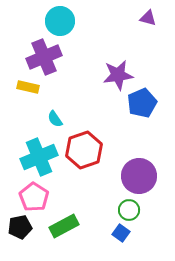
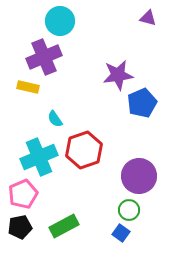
pink pentagon: moved 11 px left, 3 px up; rotated 16 degrees clockwise
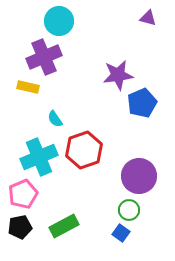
cyan circle: moved 1 px left
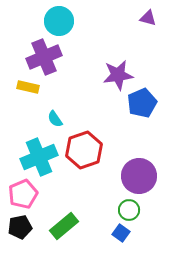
green rectangle: rotated 12 degrees counterclockwise
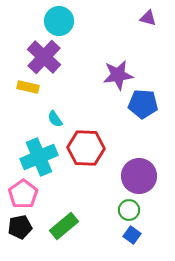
purple cross: rotated 24 degrees counterclockwise
blue pentagon: moved 1 px right, 1 px down; rotated 28 degrees clockwise
red hexagon: moved 2 px right, 2 px up; rotated 21 degrees clockwise
pink pentagon: rotated 12 degrees counterclockwise
blue square: moved 11 px right, 2 px down
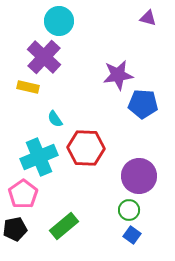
black pentagon: moved 5 px left, 2 px down
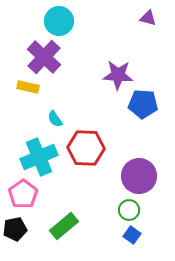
purple star: rotated 12 degrees clockwise
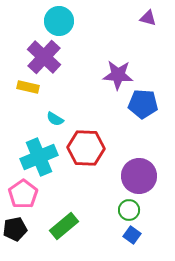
cyan semicircle: rotated 24 degrees counterclockwise
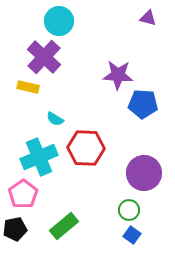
purple circle: moved 5 px right, 3 px up
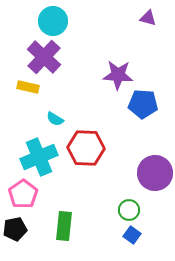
cyan circle: moved 6 px left
purple circle: moved 11 px right
green rectangle: rotated 44 degrees counterclockwise
